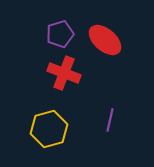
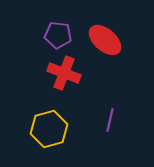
purple pentagon: moved 2 px left, 1 px down; rotated 24 degrees clockwise
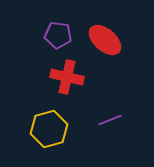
red cross: moved 3 px right, 4 px down; rotated 8 degrees counterclockwise
purple line: rotated 55 degrees clockwise
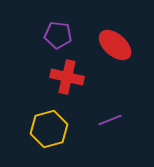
red ellipse: moved 10 px right, 5 px down
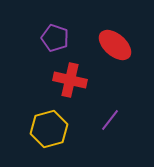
purple pentagon: moved 3 px left, 3 px down; rotated 12 degrees clockwise
red cross: moved 3 px right, 3 px down
purple line: rotated 30 degrees counterclockwise
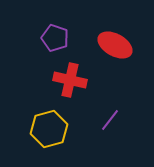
red ellipse: rotated 12 degrees counterclockwise
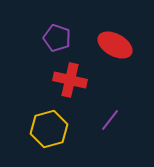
purple pentagon: moved 2 px right
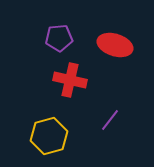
purple pentagon: moved 2 px right; rotated 24 degrees counterclockwise
red ellipse: rotated 12 degrees counterclockwise
yellow hexagon: moved 7 px down
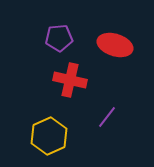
purple line: moved 3 px left, 3 px up
yellow hexagon: rotated 9 degrees counterclockwise
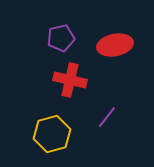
purple pentagon: moved 2 px right; rotated 8 degrees counterclockwise
red ellipse: rotated 28 degrees counterclockwise
yellow hexagon: moved 3 px right, 2 px up; rotated 9 degrees clockwise
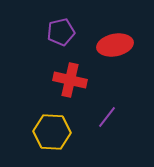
purple pentagon: moved 6 px up
yellow hexagon: moved 2 px up; rotated 18 degrees clockwise
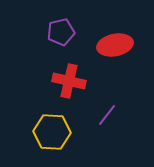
red cross: moved 1 px left, 1 px down
purple line: moved 2 px up
